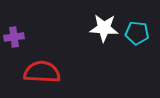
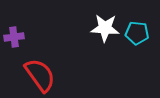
white star: moved 1 px right
red semicircle: moved 2 px left, 3 px down; rotated 51 degrees clockwise
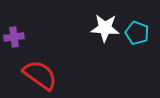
cyan pentagon: rotated 15 degrees clockwise
red semicircle: rotated 18 degrees counterclockwise
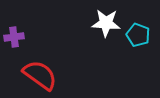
white star: moved 1 px right, 5 px up
cyan pentagon: moved 1 px right, 2 px down
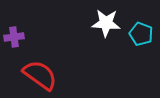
cyan pentagon: moved 3 px right, 1 px up
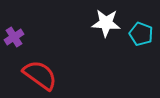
purple cross: rotated 24 degrees counterclockwise
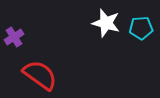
white star: rotated 12 degrees clockwise
cyan pentagon: moved 6 px up; rotated 25 degrees counterclockwise
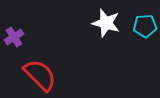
cyan pentagon: moved 4 px right, 2 px up
red semicircle: rotated 9 degrees clockwise
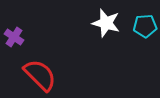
purple cross: rotated 24 degrees counterclockwise
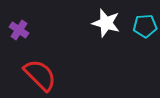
purple cross: moved 5 px right, 7 px up
